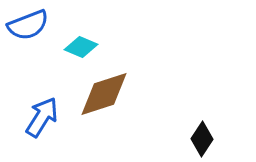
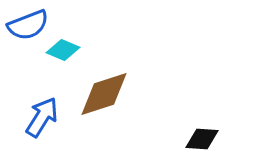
cyan diamond: moved 18 px left, 3 px down
black diamond: rotated 60 degrees clockwise
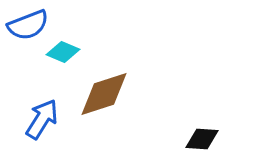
cyan diamond: moved 2 px down
blue arrow: moved 2 px down
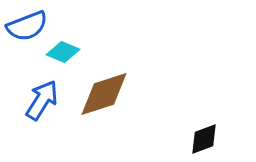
blue semicircle: moved 1 px left, 1 px down
blue arrow: moved 19 px up
black diamond: moved 2 px right; rotated 24 degrees counterclockwise
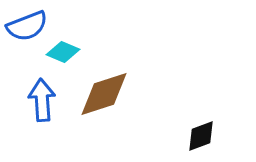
blue arrow: rotated 36 degrees counterclockwise
black diamond: moved 3 px left, 3 px up
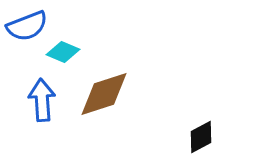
black diamond: moved 1 px down; rotated 8 degrees counterclockwise
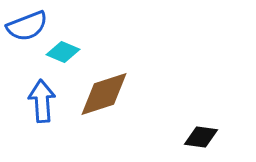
blue arrow: moved 1 px down
black diamond: rotated 36 degrees clockwise
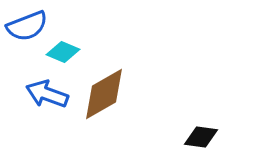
brown diamond: rotated 12 degrees counterclockwise
blue arrow: moved 5 px right, 7 px up; rotated 66 degrees counterclockwise
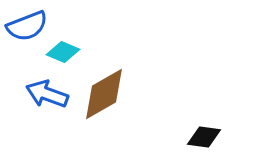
black diamond: moved 3 px right
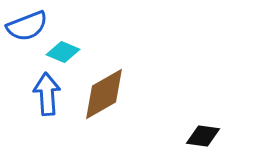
blue arrow: rotated 66 degrees clockwise
black diamond: moved 1 px left, 1 px up
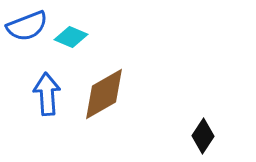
cyan diamond: moved 8 px right, 15 px up
black diamond: rotated 64 degrees counterclockwise
